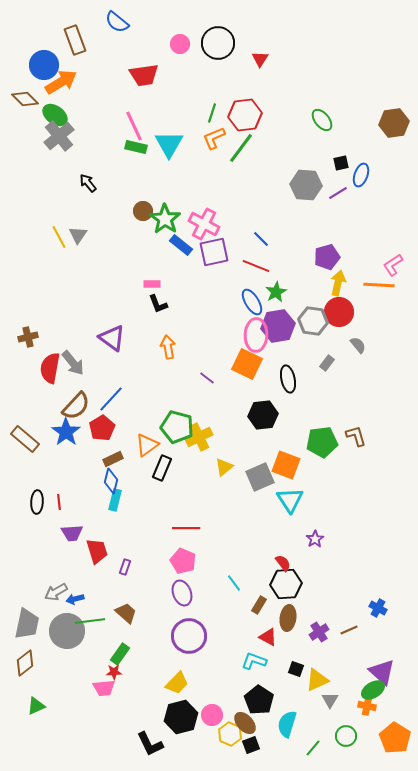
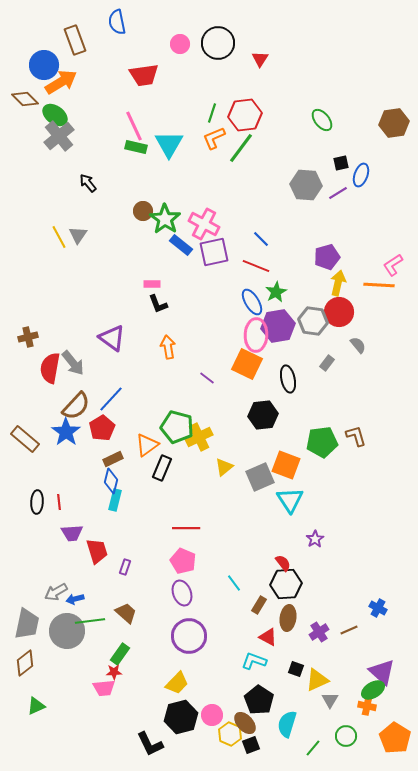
blue semicircle at (117, 22): rotated 40 degrees clockwise
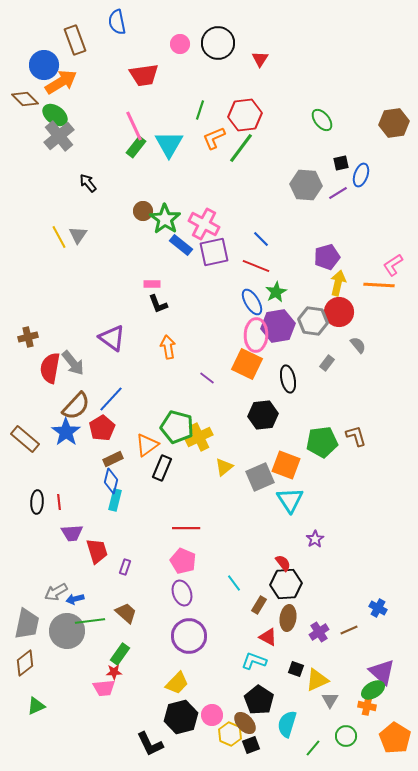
green line at (212, 113): moved 12 px left, 3 px up
green rectangle at (136, 147): rotated 65 degrees counterclockwise
